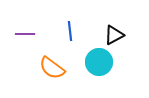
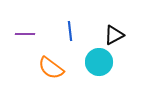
orange semicircle: moved 1 px left
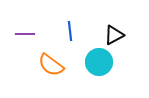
orange semicircle: moved 3 px up
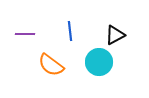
black triangle: moved 1 px right
